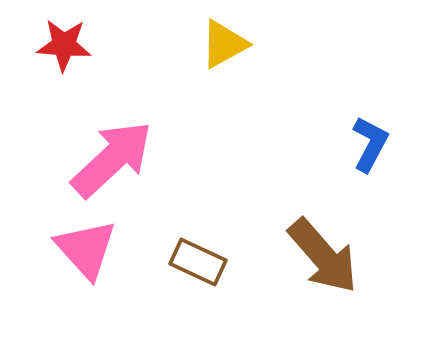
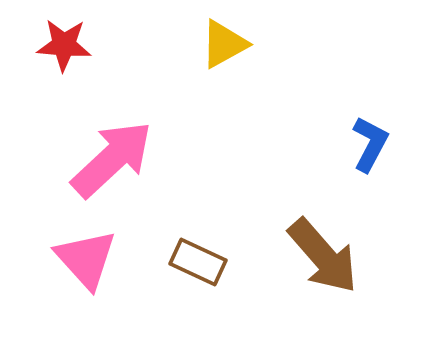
pink triangle: moved 10 px down
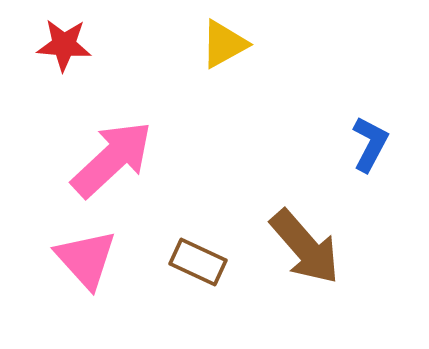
brown arrow: moved 18 px left, 9 px up
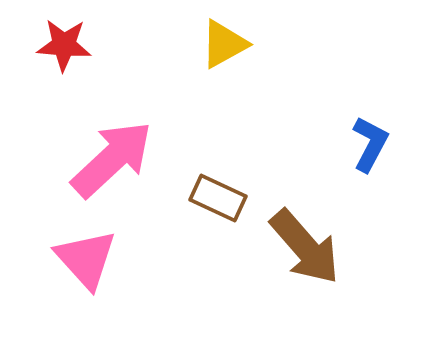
brown rectangle: moved 20 px right, 64 px up
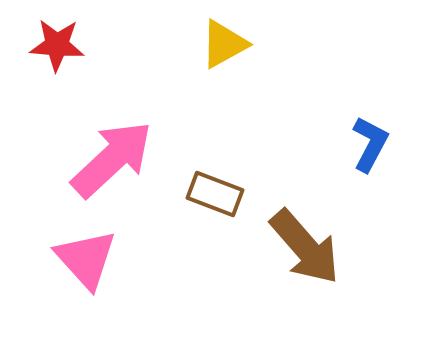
red star: moved 7 px left
brown rectangle: moved 3 px left, 4 px up; rotated 4 degrees counterclockwise
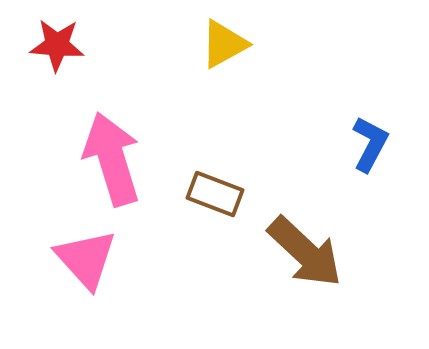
pink arrow: rotated 64 degrees counterclockwise
brown arrow: moved 5 px down; rotated 6 degrees counterclockwise
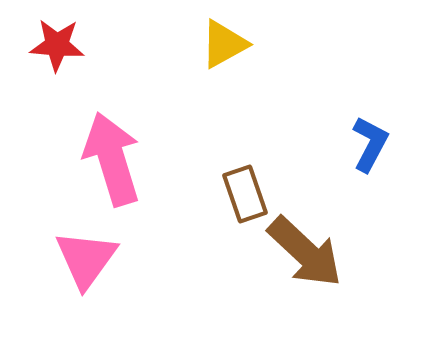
brown rectangle: moved 30 px right; rotated 50 degrees clockwise
pink triangle: rotated 18 degrees clockwise
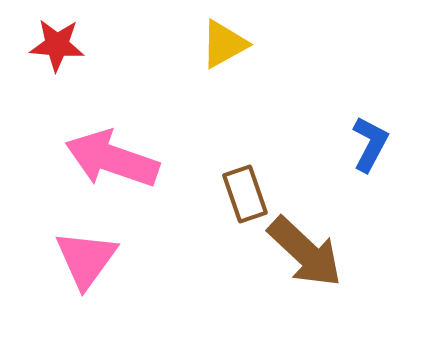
pink arrow: rotated 54 degrees counterclockwise
